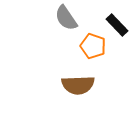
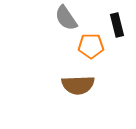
black rectangle: rotated 30 degrees clockwise
orange pentagon: moved 2 px left; rotated 20 degrees counterclockwise
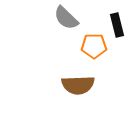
gray semicircle: rotated 12 degrees counterclockwise
orange pentagon: moved 3 px right
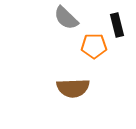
brown semicircle: moved 5 px left, 3 px down
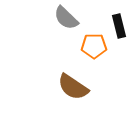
black rectangle: moved 2 px right, 1 px down
brown semicircle: moved 1 px up; rotated 36 degrees clockwise
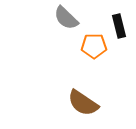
brown semicircle: moved 10 px right, 16 px down
